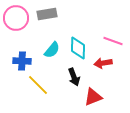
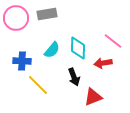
pink line: rotated 18 degrees clockwise
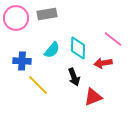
pink line: moved 2 px up
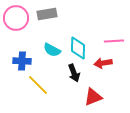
pink line: moved 1 px right, 2 px down; rotated 42 degrees counterclockwise
cyan semicircle: rotated 78 degrees clockwise
black arrow: moved 4 px up
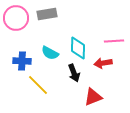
cyan semicircle: moved 2 px left, 3 px down
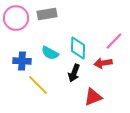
pink line: rotated 42 degrees counterclockwise
black arrow: rotated 42 degrees clockwise
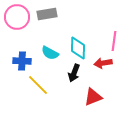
pink circle: moved 1 px right, 1 px up
pink line: rotated 36 degrees counterclockwise
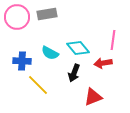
pink line: moved 1 px left, 1 px up
cyan diamond: rotated 40 degrees counterclockwise
